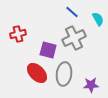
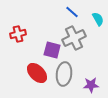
purple square: moved 4 px right
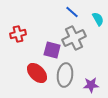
gray ellipse: moved 1 px right, 1 px down
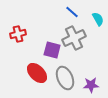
gray ellipse: moved 3 px down; rotated 30 degrees counterclockwise
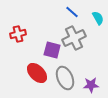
cyan semicircle: moved 1 px up
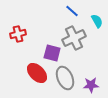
blue line: moved 1 px up
cyan semicircle: moved 1 px left, 3 px down
purple square: moved 3 px down
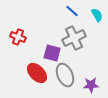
cyan semicircle: moved 6 px up
red cross: moved 3 px down; rotated 35 degrees clockwise
gray ellipse: moved 3 px up
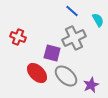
cyan semicircle: moved 1 px right, 5 px down
gray ellipse: moved 1 px right, 1 px down; rotated 25 degrees counterclockwise
purple star: rotated 21 degrees counterclockwise
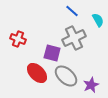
red cross: moved 2 px down
